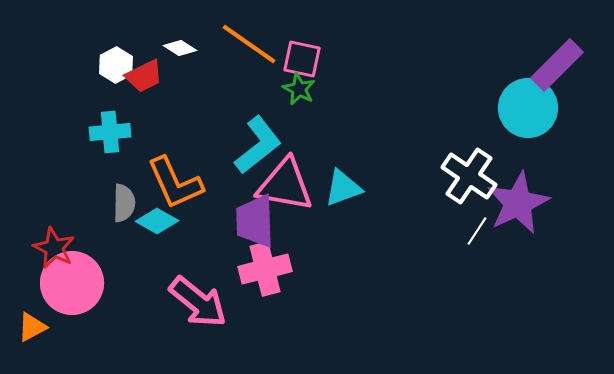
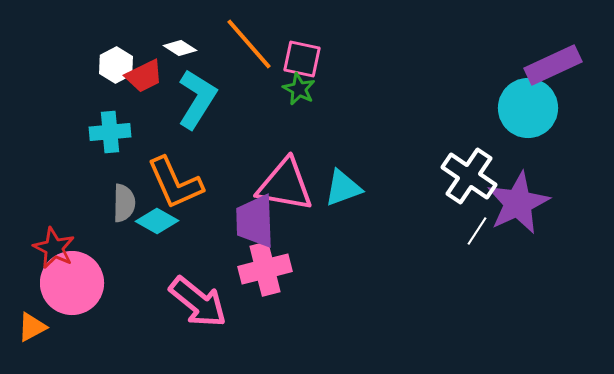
orange line: rotated 14 degrees clockwise
purple rectangle: moved 4 px left; rotated 20 degrees clockwise
cyan L-shape: moved 61 px left, 46 px up; rotated 20 degrees counterclockwise
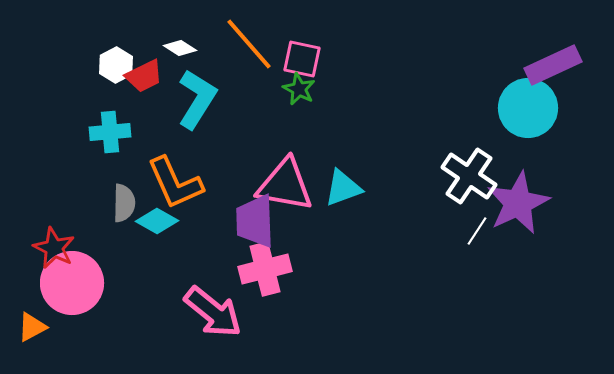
pink arrow: moved 15 px right, 10 px down
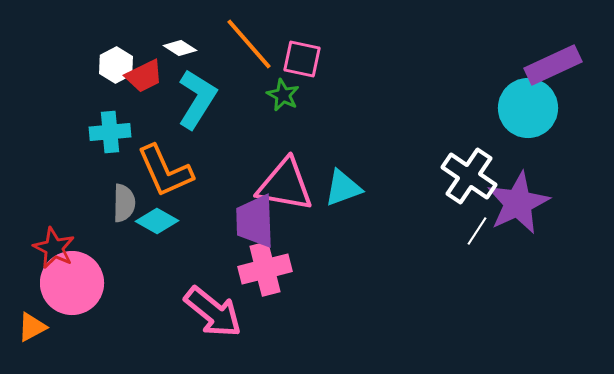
green star: moved 16 px left, 6 px down
orange L-shape: moved 10 px left, 12 px up
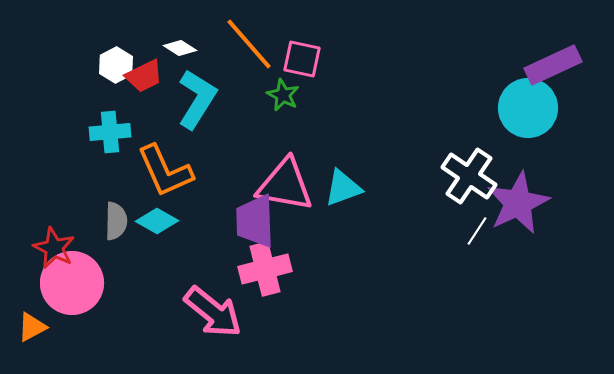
gray semicircle: moved 8 px left, 18 px down
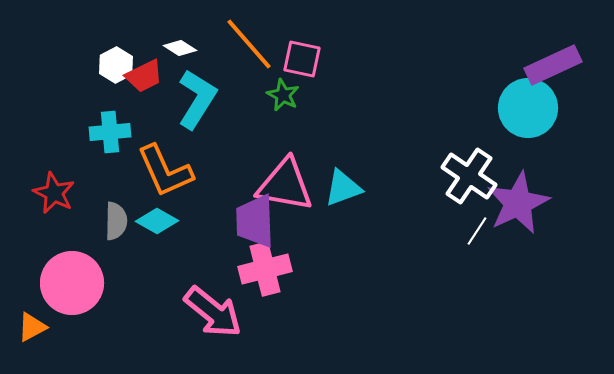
red star: moved 55 px up
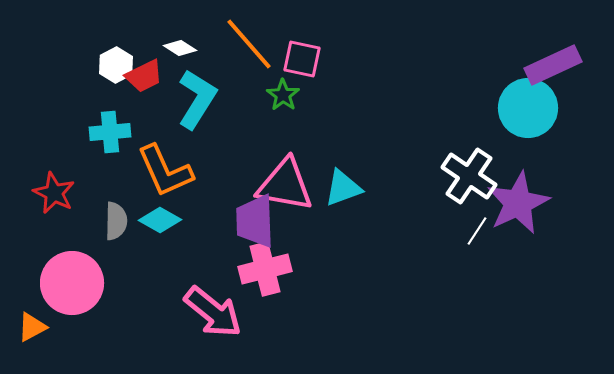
green star: rotated 8 degrees clockwise
cyan diamond: moved 3 px right, 1 px up
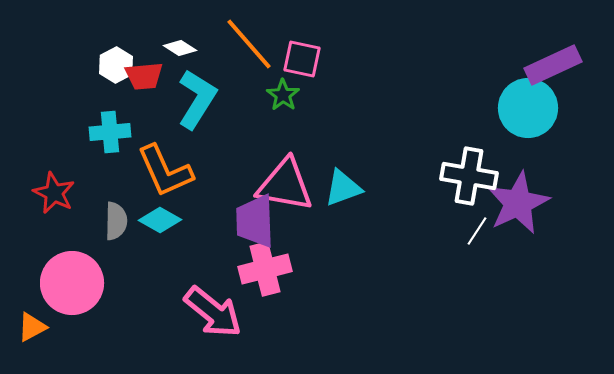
red trapezoid: rotated 21 degrees clockwise
white cross: rotated 24 degrees counterclockwise
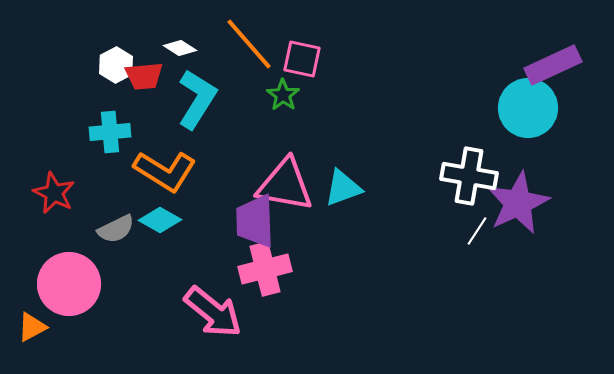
orange L-shape: rotated 34 degrees counterclockwise
gray semicircle: moved 8 px down; rotated 63 degrees clockwise
pink circle: moved 3 px left, 1 px down
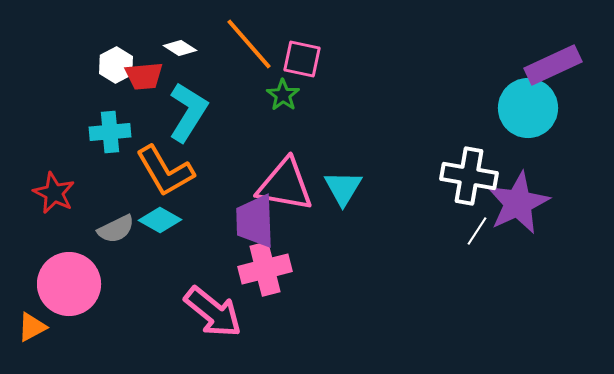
cyan L-shape: moved 9 px left, 13 px down
orange L-shape: rotated 28 degrees clockwise
cyan triangle: rotated 39 degrees counterclockwise
